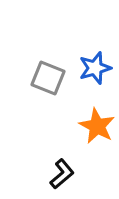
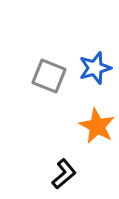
gray square: moved 1 px right, 2 px up
black L-shape: moved 2 px right
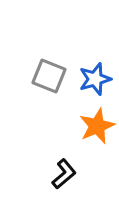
blue star: moved 11 px down
orange star: rotated 21 degrees clockwise
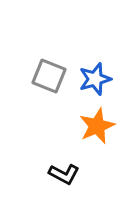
black L-shape: rotated 68 degrees clockwise
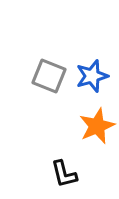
blue star: moved 3 px left, 3 px up
black L-shape: rotated 48 degrees clockwise
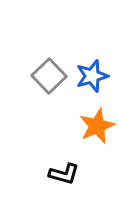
gray square: rotated 24 degrees clockwise
black L-shape: rotated 60 degrees counterclockwise
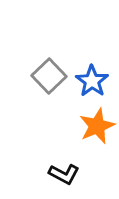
blue star: moved 5 px down; rotated 20 degrees counterclockwise
black L-shape: rotated 12 degrees clockwise
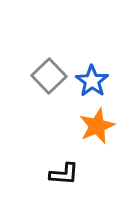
black L-shape: rotated 24 degrees counterclockwise
